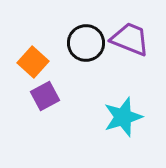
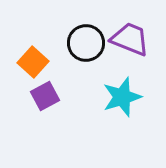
cyan star: moved 1 px left, 20 px up
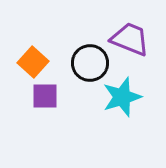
black circle: moved 4 px right, 20 px down
purple square: rotated 28 degrees clockwise
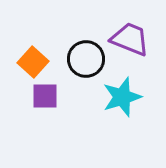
black circle: moved 4 px left, 4 px up
